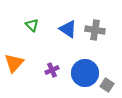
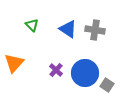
purple cross: moved 4 px right; rotated 24 degrees counterclockwise
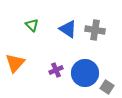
orange triangle: moved 1 px right
purple cross: rotated 24 degrees clockwise
gray square: moved 2 px down
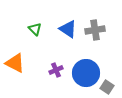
green triangle: moved 3 px right, 4 px down
gray cross: rotated 18 degrees counterclockwise
orange triangle: rotated 45 degrees counterclockwise
blue circle: moved 1 px right
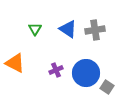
green triangle: rotated 16 degrees clockwise
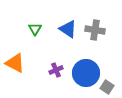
gray cross: rotated 18 degrees clockwise
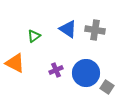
green triangle: moved 1 px left, 7 px down; rotated 24 degrees clockwise
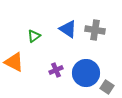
orange triangle: moved 1 px left, 1 px up
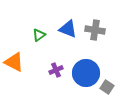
blue triangle: rotated 12 degrees counterclockwise
green triangle: moved 5 px right, 1 px up
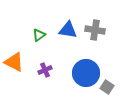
blue triangle: moved 1 px down; rotated 12 degrees counterclockwise
purple cross: moved 11 px left
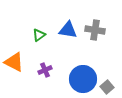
blue circle: moved 3 px left, 6 px down
gray square: rotated 16 degrees clockwise
